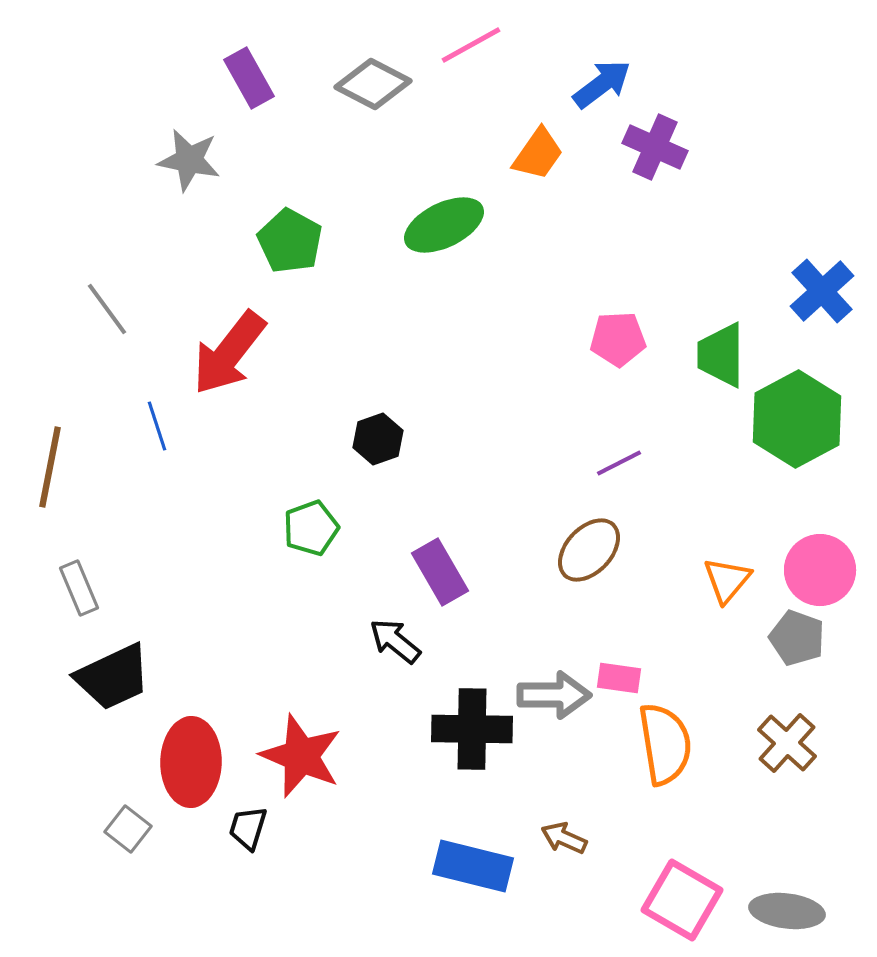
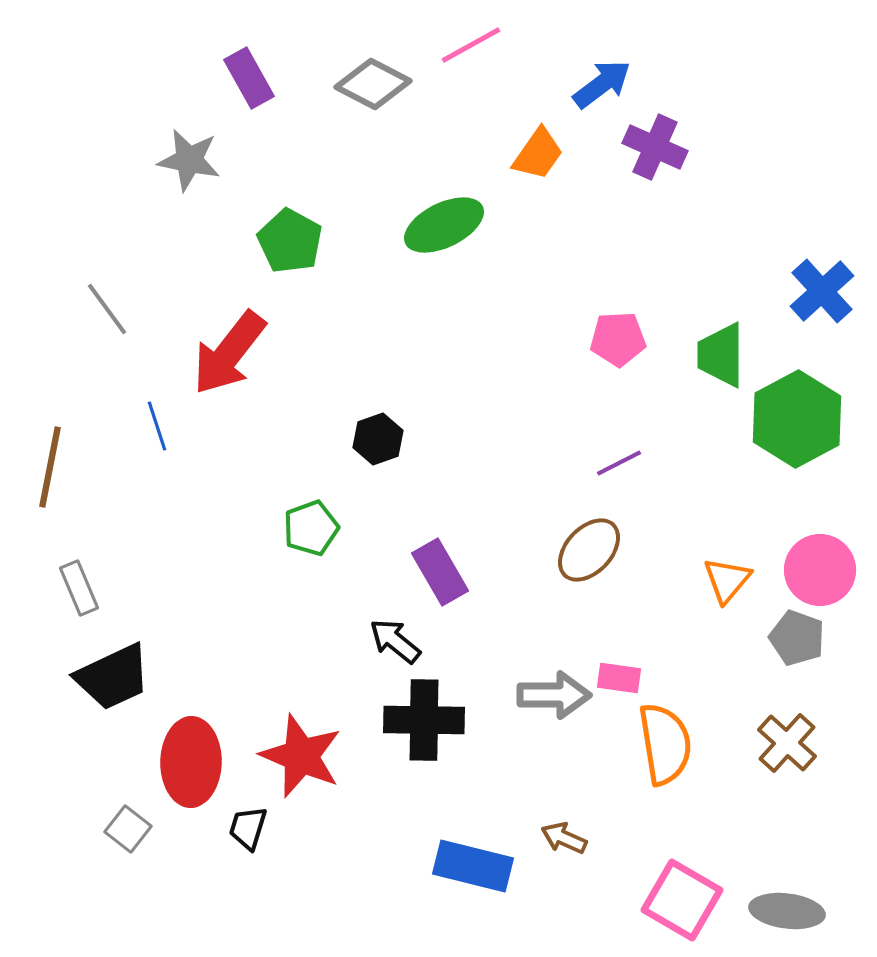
black cross at (472, 729): moved 48 px left, 9 px up
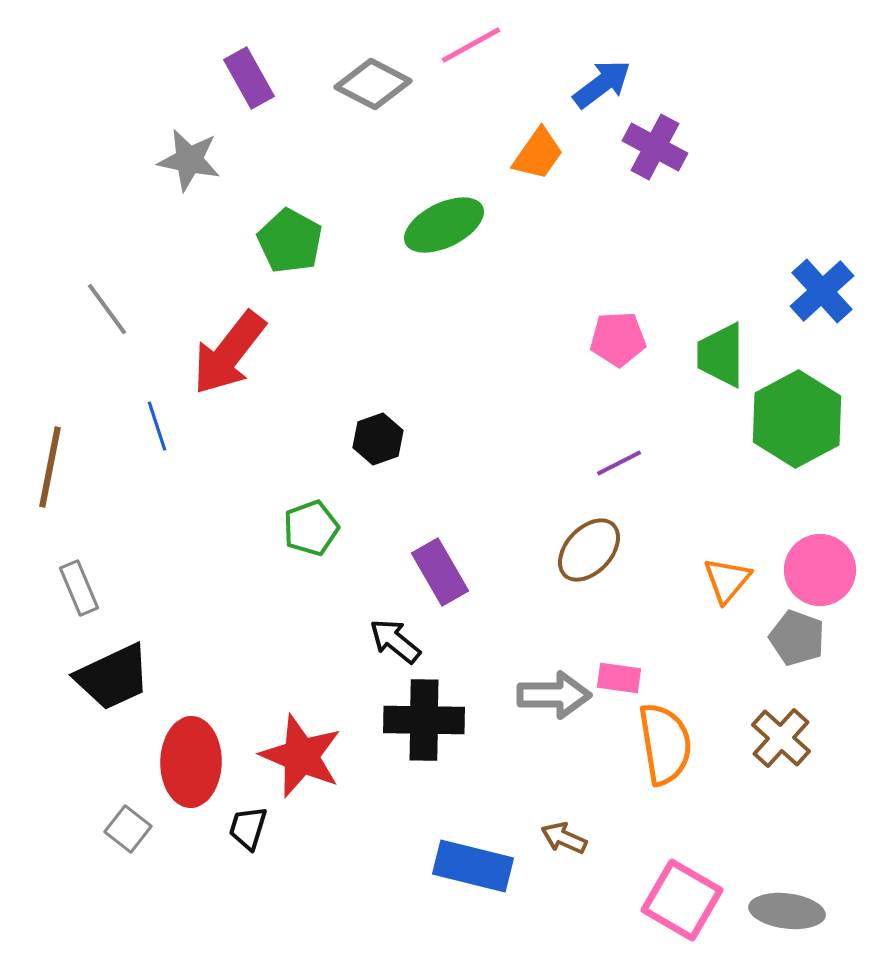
purple cross at (655, 147): rotated 4 degrees clockwise
brown cross at (787, 743): moved 6 px left, 5 px up
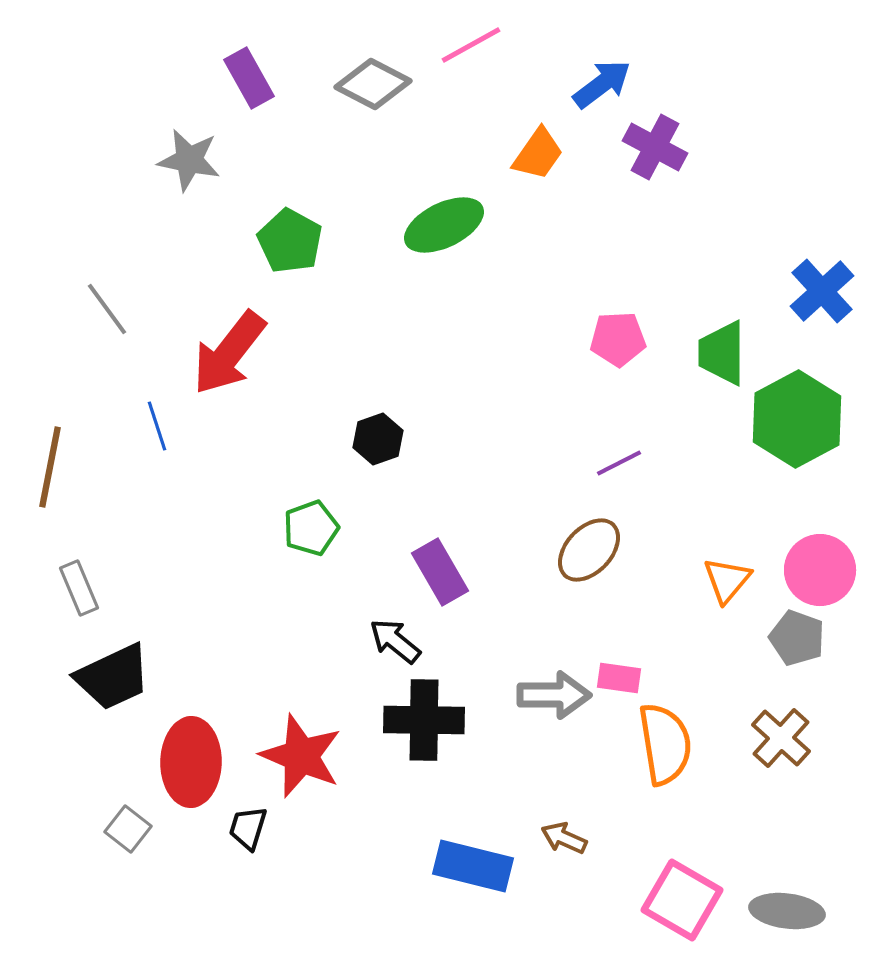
green trapezoid at (721, 355): moved 1 px right, 2 px up
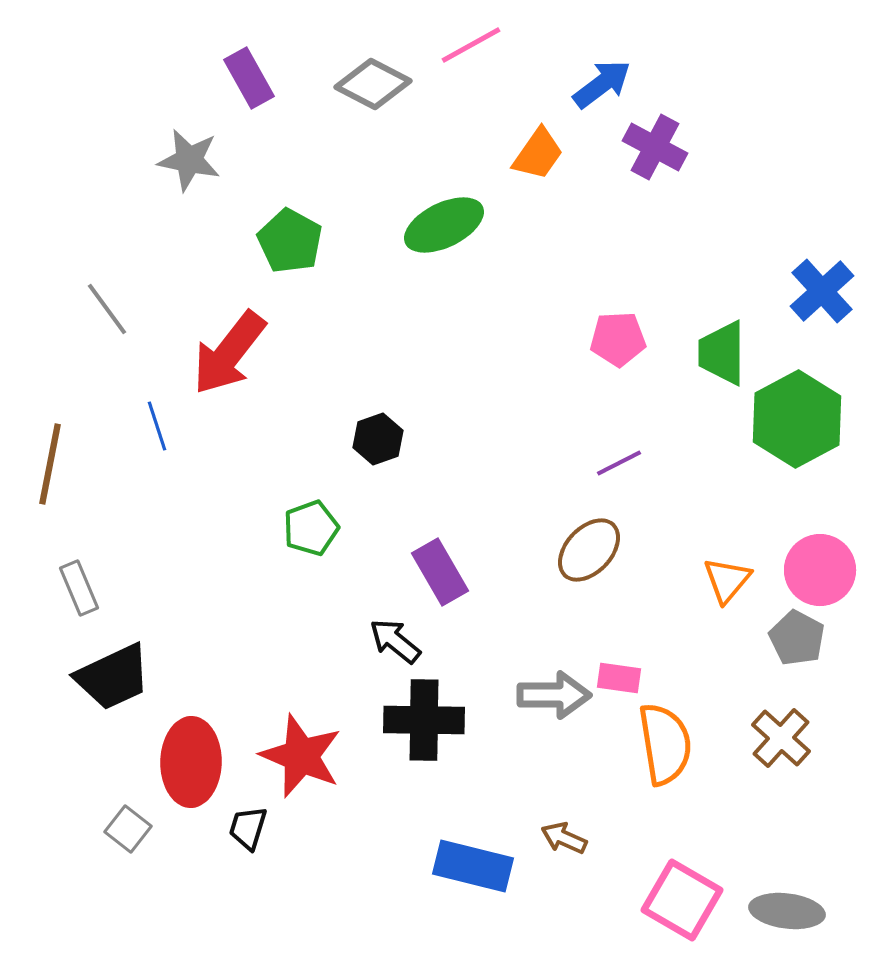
brown line at (50, 467): moved 3 px up
gray pentagon at (797, 638): rotated 8 degrees clockwise
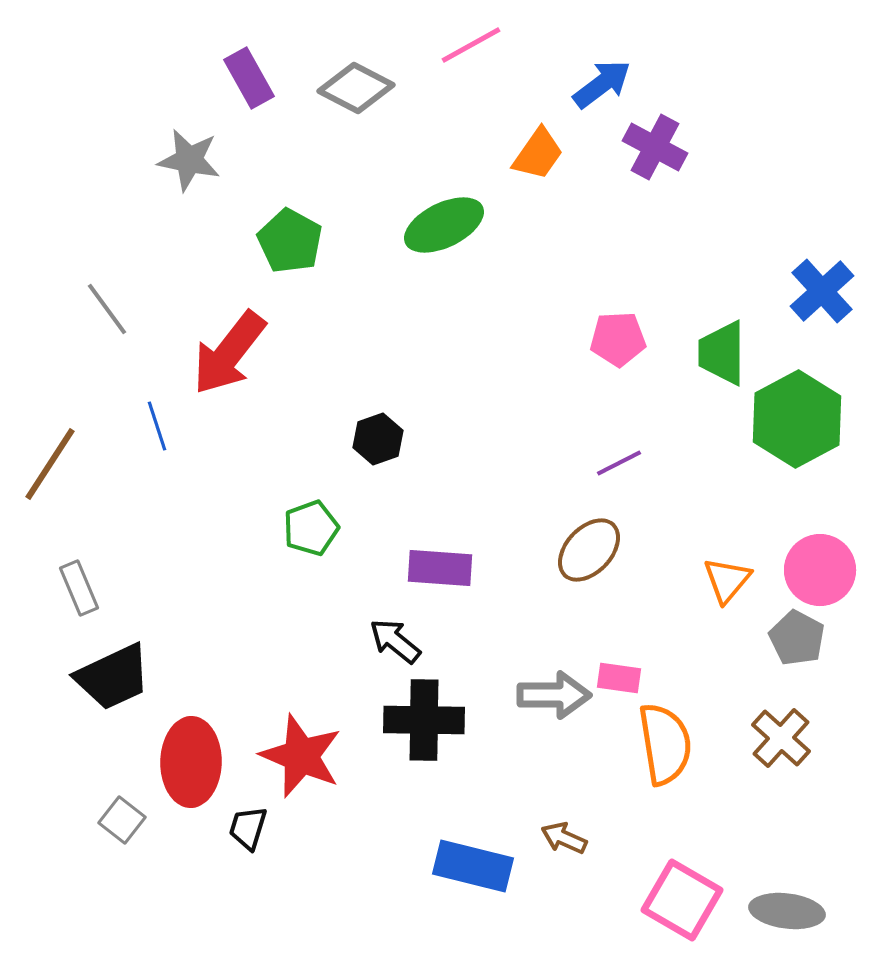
gray diamond at (373, 84): moved 17 px left, 4 px down
brown line at (50, 464): rotated 22 degrees clockwise
purple rectangle at (440, 572): moved 4 px up; rotated 56 degrees counterclockwise
gray square at (128, 829): moved 6 px left, 9 px up
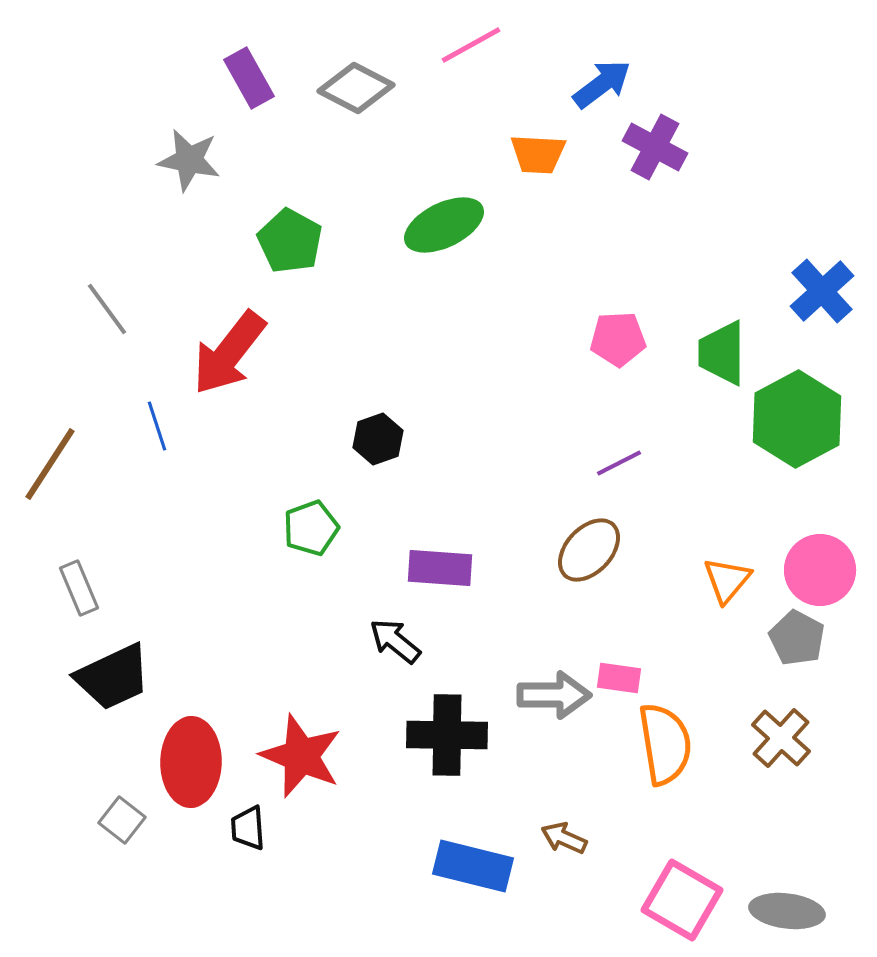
orange trapezoid at (538, 154): rotated 58 degrees clockwise
black cross at (424, 720): moved 23 px right, 15 px down
black trapezoid at (248, 828): rotated 21 degrees counterclockwise
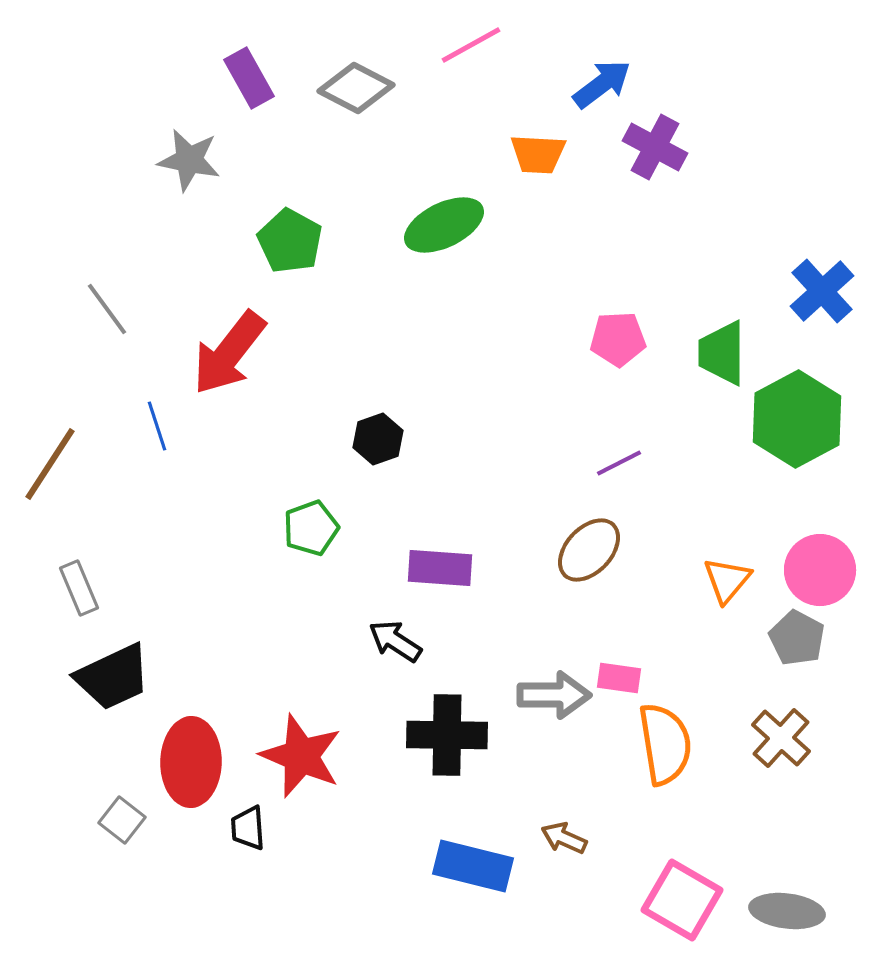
black arrow at (395, 641): rotated 6 degrees counterclockwise
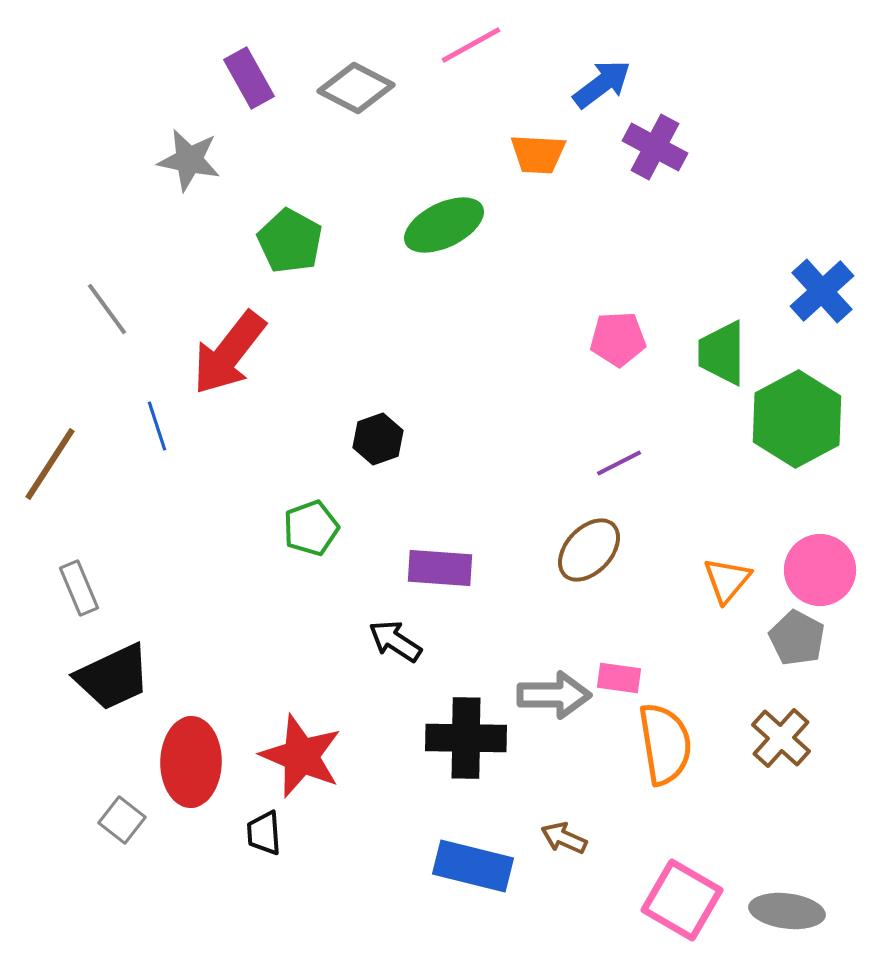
black cross at (447, 735): moved 19 px right, 3 px down
black trapezoid at (248, 828): moved 16 px right, 5 px down
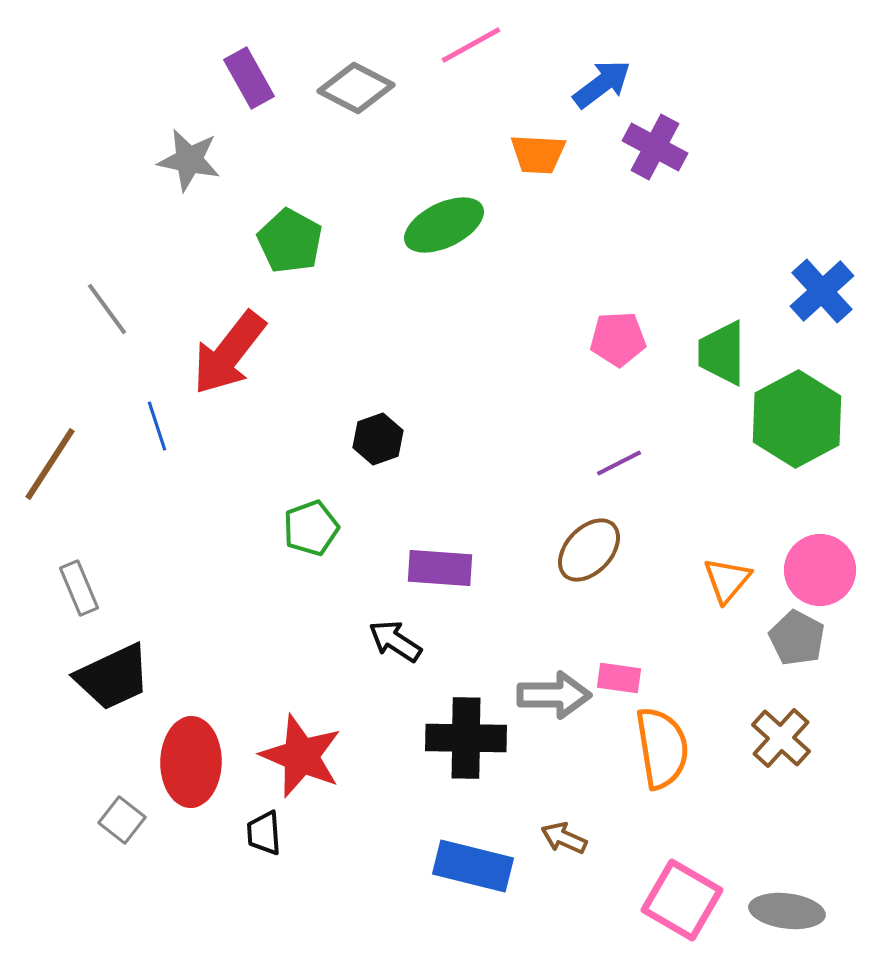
orange semicircle at (665, 744): moved 3 px left, 4 px down
